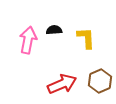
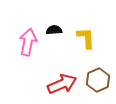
pink arrow: moved 2 px down
brown hexagon: moved 2 px left, 1 px up
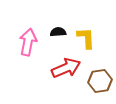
black semicircle: moved 4 px right, 2 px down
brown hexagon: moved 2 px right, 1 px down; rotated 15 degrees clockwise
red arrow: moved 4 px right, 16 px up
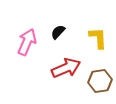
black semicircle: rotated 42 degrees counterclockwise
yellow L-shape: moved 12 px right
pink arrow: moved 1 px left; rotated 12 degrees clockwise
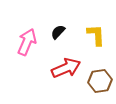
yellow L-shape: moved 2 px left, 3 px up
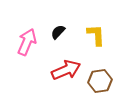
red arrow: moved 2 px down
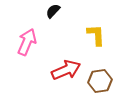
black semicircle: moved 5 px left, 21 px up
